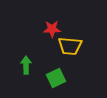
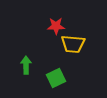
red star: moved 4 px right, 3 px up
yellow trapezoid: moved 3 px right, 2 px up
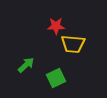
green arrow: rotated 48 degrees clockwise
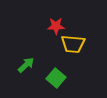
green square: rotated 24 degrees counterclockwise
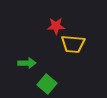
green arrow: moved 1 px right, 2 px up; rotated 42 degrees clockwise
green square: moved 9 px left, 6 px down
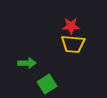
red star: moved 15 px right
green square: rotated 18 degrees clockwise
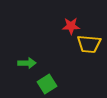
yellow trapezoid: moved 16 px right
